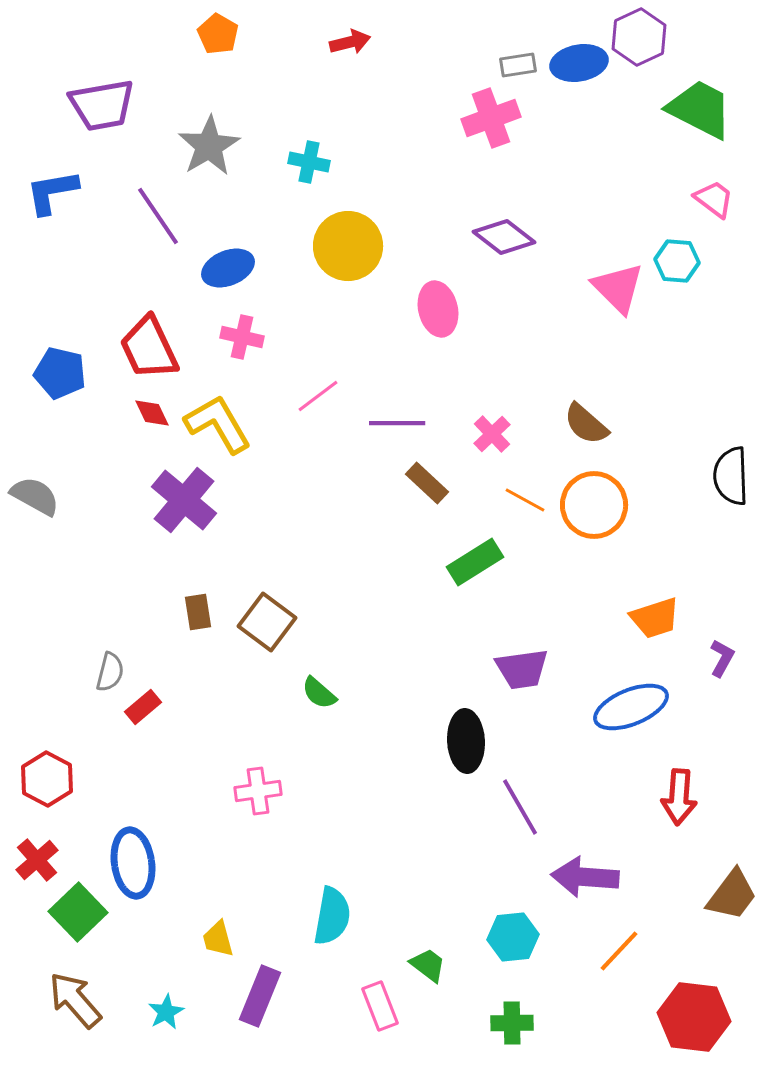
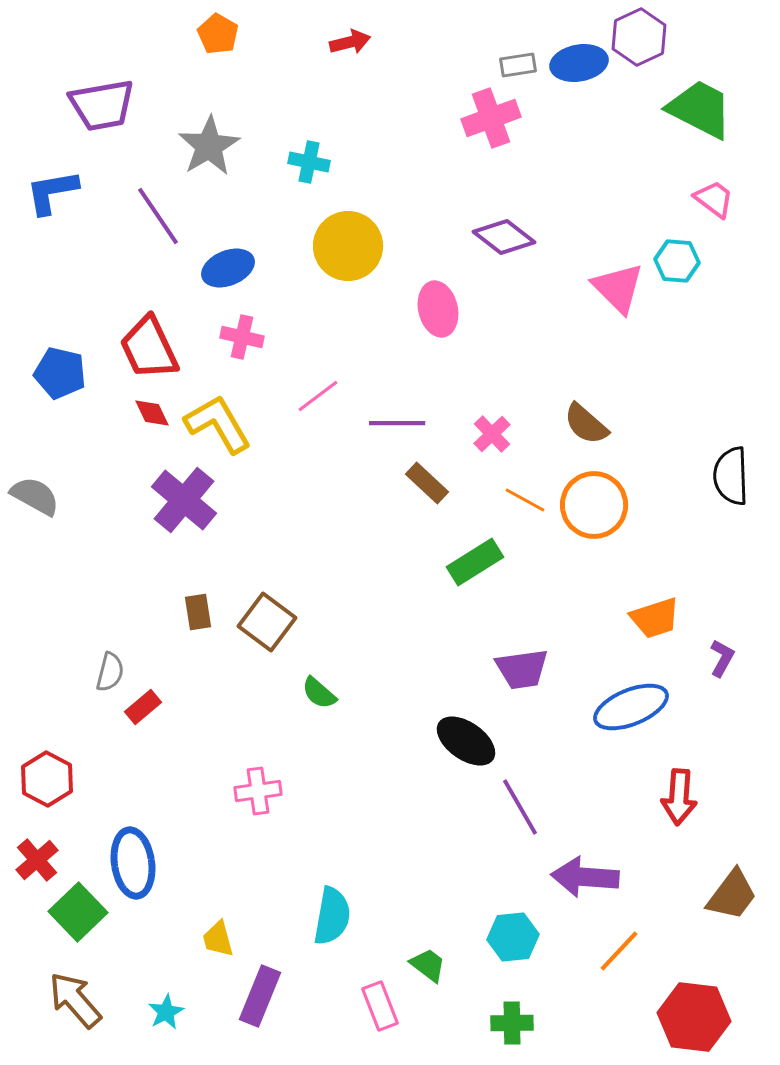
black ellipse at (466, 741): rotated 52 degrees counterclockwise
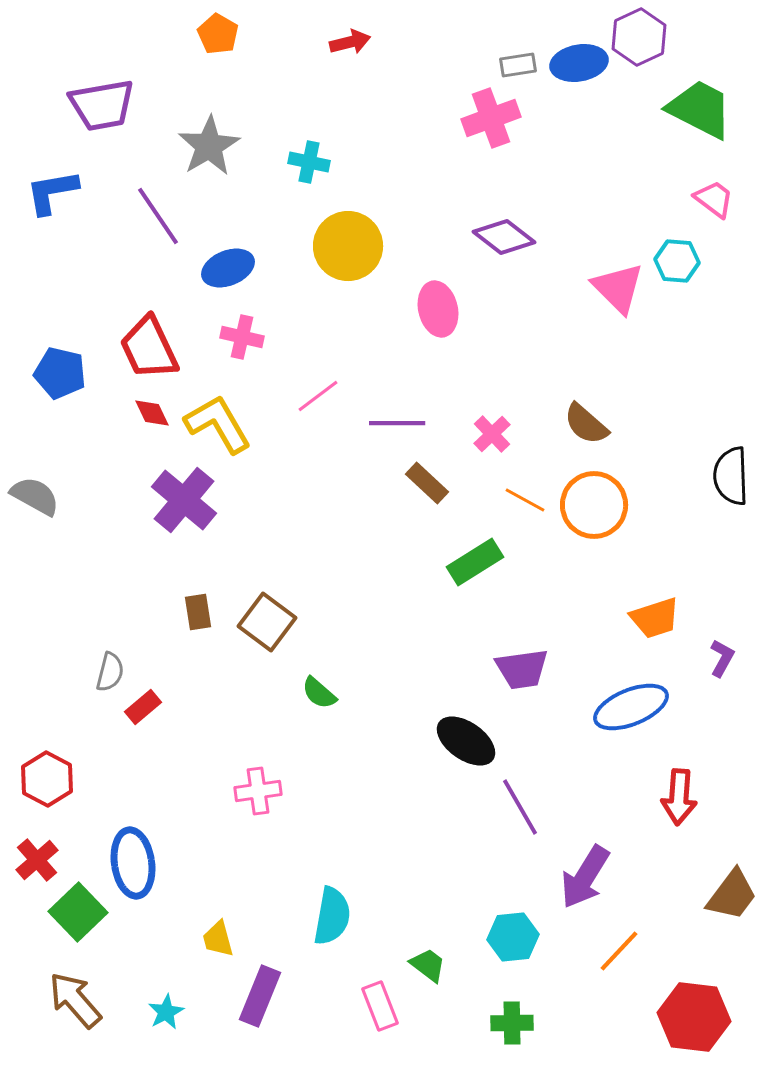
purple arrow at (585, 877): rotated 62 degrees counterclockwise
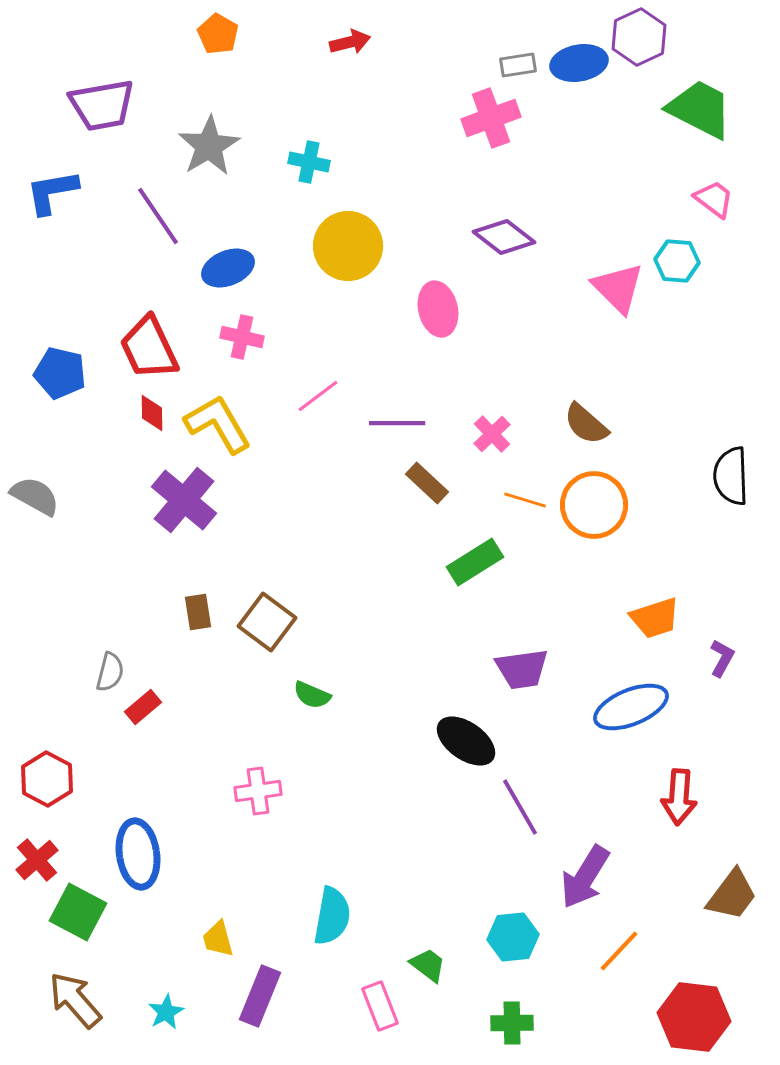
red diamond at (152, 413): rotated 24 degrees clockwise
orange line at (525, 500): rotated 12 degrees counterclockwise
green semicircle at (319, 693): moved 7 px left, 2 px down; rotated 18 degrees counterclockwise
blue ellipse at (133, 863): moved 5 px right, 9 px up
green square at (78, 912): rotated 18 degrees counterclockwise
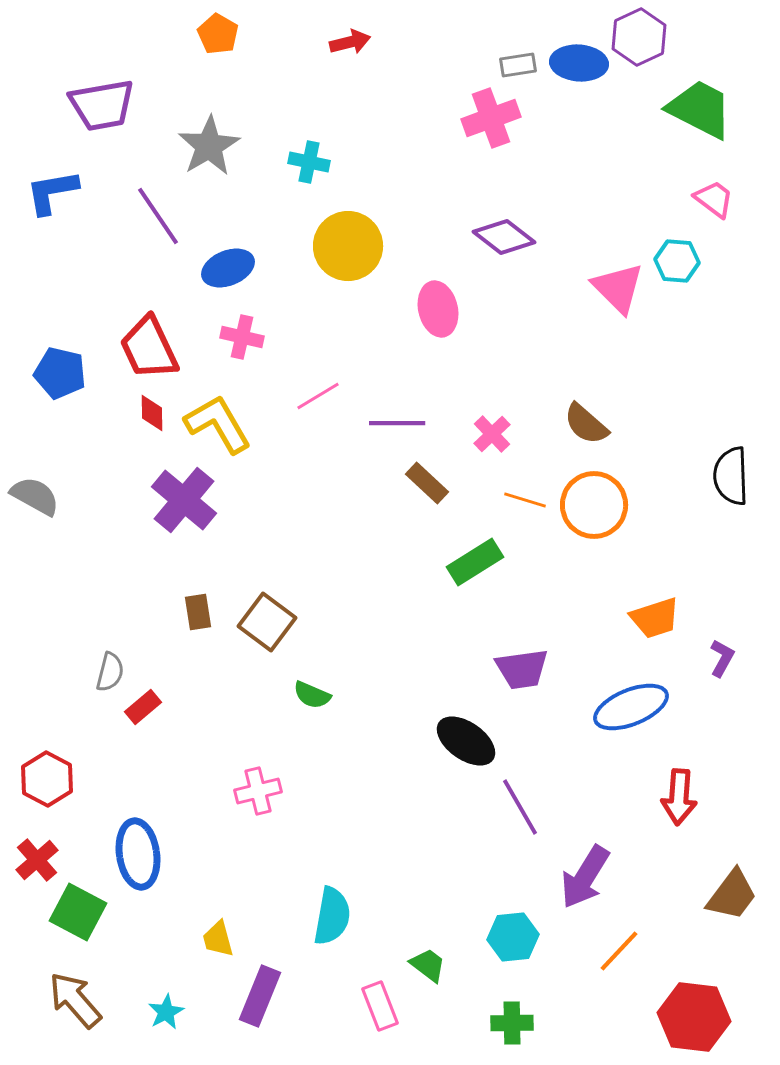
blue ellipse at (579, 63): rotated 14 degrees clockwise
pink line at (318, 396): rotated 6 degrees clockwise
pink cross at (258, 791): rotated 6 degrees counterclockwise
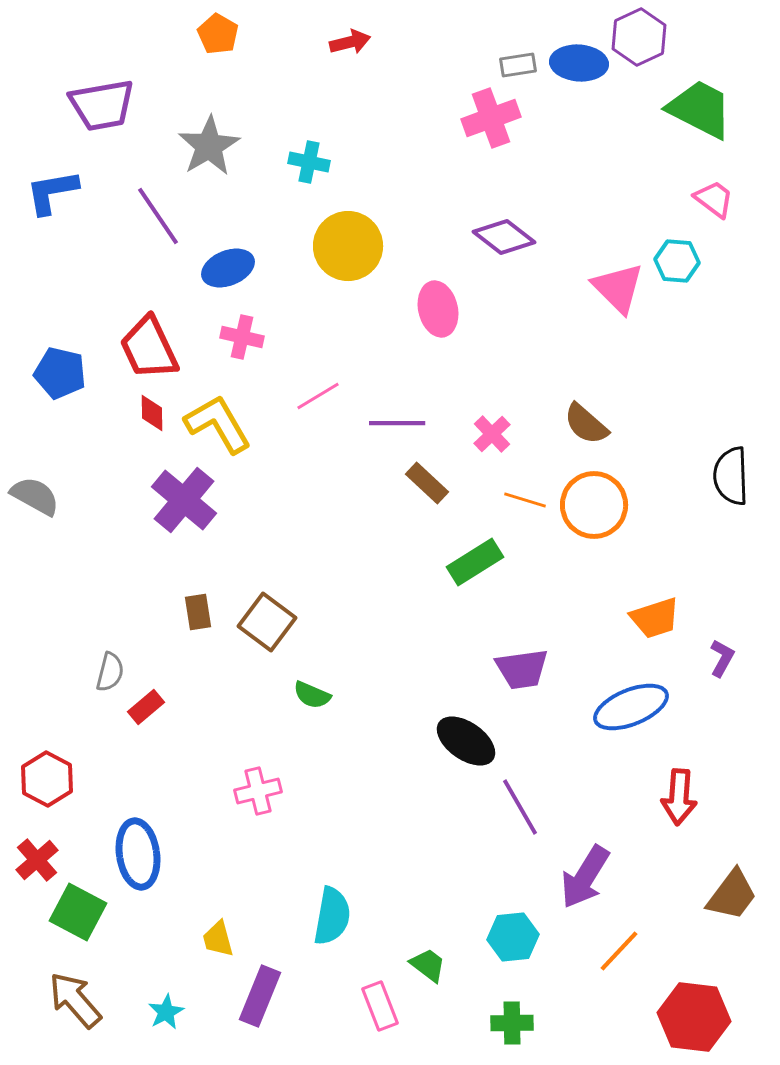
red rectangle at (143, 707): moved 3 px right
